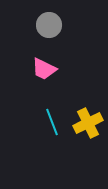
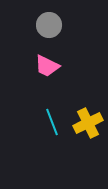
pink trapezoid: moved 3 px right, 3 px up
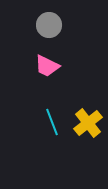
yellow cross: rotated 12 degrees counterclockwise
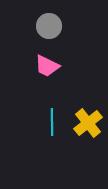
gray circle: moved 1 px down
cyan line: rotated 20 degrees clockwise
